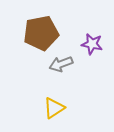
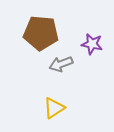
brown pentagon: rotated 16 degrees clockwise
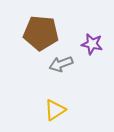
yellow triangle: moved 1 px right, 2 px down
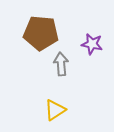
gray arrow: rotated 105 degrees clockwise
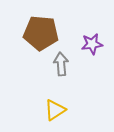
purple star: rotated 20 degrees counterclockwise
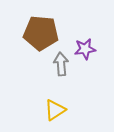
purple star: moved 7 px left, 5 px down
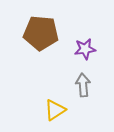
gray arrow: moved 22 px right, 21 px down
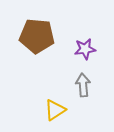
brown pentagon: moved 4 px left, 3 px down
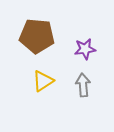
yellow triangle: moved 12 px left, 29 px up
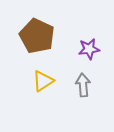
brown pentagon: rotated 20 degrees clockwise
purple star: moved 4 px right
